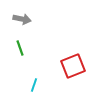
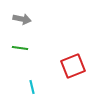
green line: rotated 63 degrees counterclockwise
cyan line: moved 2 px left, 2 px down; rotated 32 degrees counterclockwise
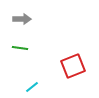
gray arrow: rotated 12 degrees counterclockwise
cyan line: rotated 64 degrees clockwise
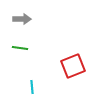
cyan line: rotated 56 degrees counterclockwise
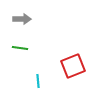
cyan line: moved 6 px right, 6 px up
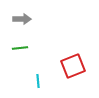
green line: rotated 14 degrees counterclockwise
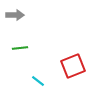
gray arrow: moved 7 px left, 4 px up
cyan line: rotated 48 degrees counterclockwise
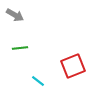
gray arrow: rotated 30 degrees clockwise
